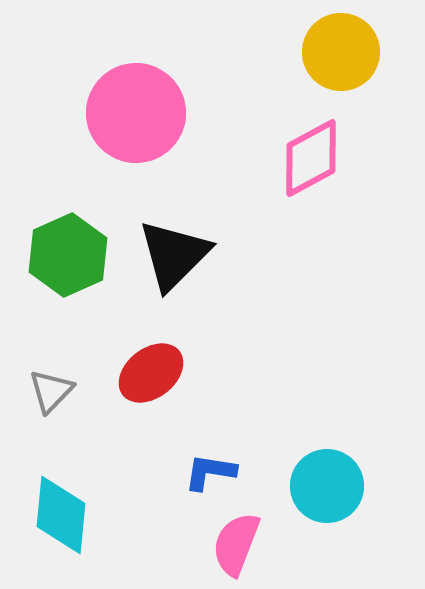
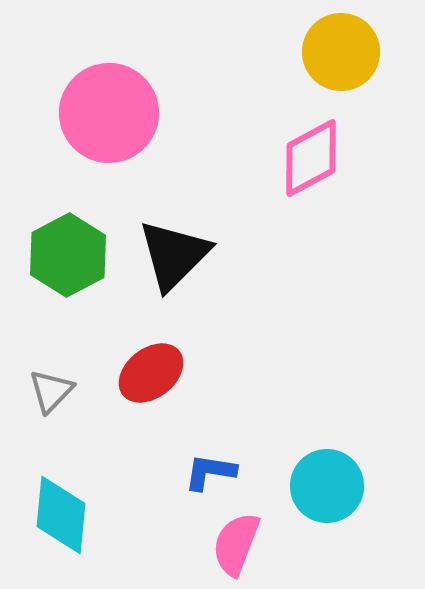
pink circle: moved 27 px left
green hexagon: rotated 4 degrees counterclockwise
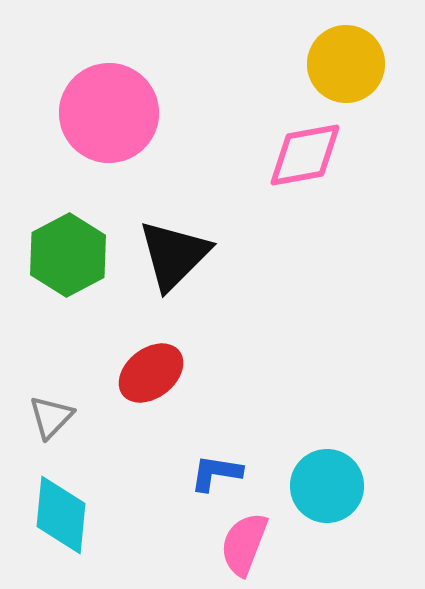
yellow circle: moved 5 px right, 12 px down
pink diamond: moved 6 px left, 3 px up; rotated 18 degrees clockwise
gray triangle: moved 26 px down
blue L-shape: moved 6 px right, 1 px down
pink semicircle: moved 8 px right
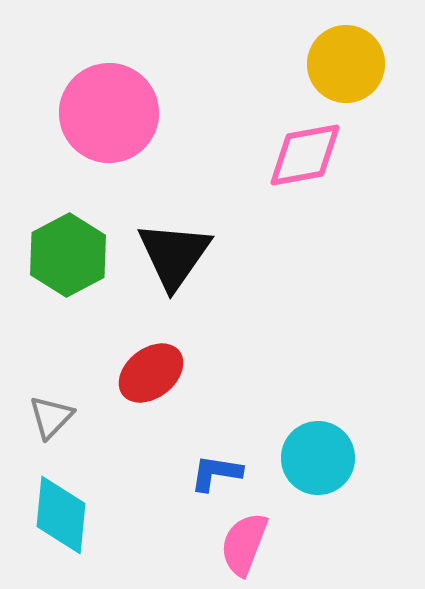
black triangle: rotated 10 degrees counterclockwise
cyan circle: moved 9 px left, 28 px up
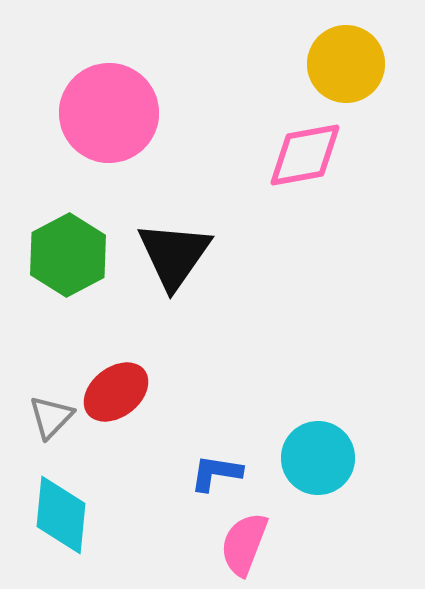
red ellipse: moved 35 px left, 19 px down
